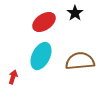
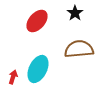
red ellipse: moved 7 px left, 1 px up; rotated 15 degrees counterclockwise
cyan ellipse: moved 3 px left, 13 px down
brown semicircle: moved 1 px left, 12 px up
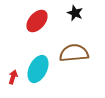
black star: rotated 14 degrees counterclockwise
brown semicircle: moved 5 px left, 4 px down
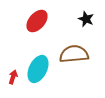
black star: moved 11 px right, 6 px down
brown semicircle: moved 1 px down
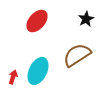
black star: rotated 21 degrees clockwise
brown semicircle: moved 3 px right, 1 px down; rotated 28 degrees counterclockwise
cyan ellipse: moved 2 px down
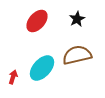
black star: moved 9 px left
brown semicircle: rotated 20 degrees clockwise
cyan ellipse: moved 4 px right, 3 px up; rotated 16 degrees clockwise
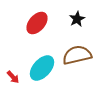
red ellipse: moved 2 px down
red arrow: rotated 120 degrees clockwise
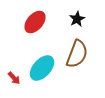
red ellipse: moved 2 px left, 1 px up
brown semicircle: moved 1 px up; rotated 124 degrees clockwise
red arrow: moved 1 px right, 1 px down
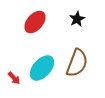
brown semicircle: moved 9 px down
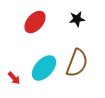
black star: rotated 21 degrees clockwise
cyan ellipse: moved 2 px right
